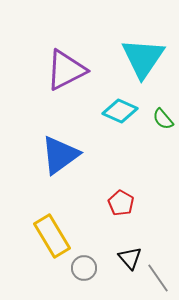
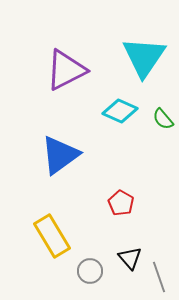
cyan triangle: moved 1 px right, 1 px up
gray circle: moved 6 px right, 3 px down
gray line: moved 1 px right, 1 px up; rotated 16 degrees clockwise
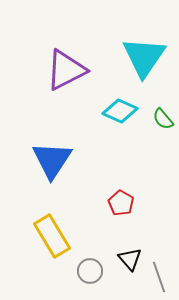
blue triangle: moved 8 px left, 5 px down; rotated 21 degrees counterclockwise
black triangle: moved 1 px down
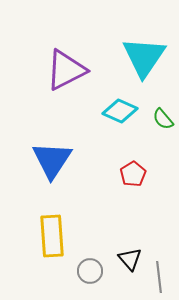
red pentagon: moved 12 px right, 29 px up; rotated 10 degrees clockwise
yellow rectangle: rotated 27 degrees clockwise
gray line: rotated 12 degrees clockwise
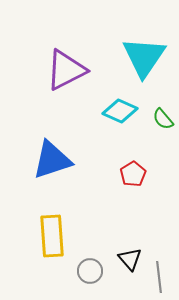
blue triangle: rotated 39 degrees clockwise
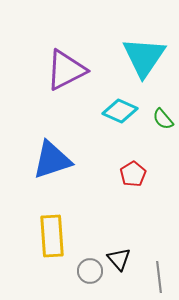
black triangle: moved 11 px left
